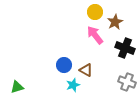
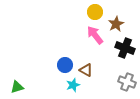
brown star: moved 1 px right, 2 px down
blue circle: moved 1 px right
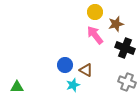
brown star: rotated 14 degrees clockwise
green triangle: rotated 16 degrees clockwise
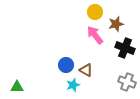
blue circle: moved 1 px right
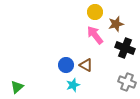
brown triangle: moved 5 px up
green triangle: rotated 40 degrees counterclockwise
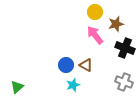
gray cross: moved 3 px left
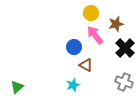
yellow circle: moved 4 px left, 1 px down
black cross: rotated 24 degrees clockwise
blue circle: moved 8 px right, 18 px up
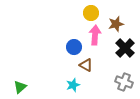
pink arrow: rotated 42 degrees clockwise
green triangle: moved 3 px right
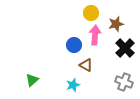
blue circle: moved 2 px up
green triangle: moved 12 px right, 7 px up
